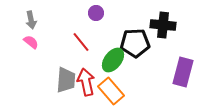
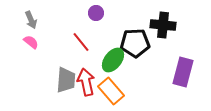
gray arrow: rotated 12 degrees counterclockwise
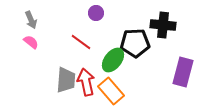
red line: rotated 15 degrees counterclockwise
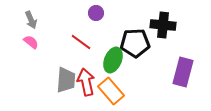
green ellipse: rotated 15 degrees counterclockwise
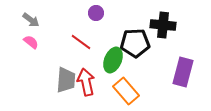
gray arrow: rotated 30 degrees counterclockwise
orange rectangle: moved 15 px right
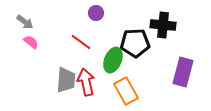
gray arrow: moved 6 px left, 2 px down
orange rectangle: rotated 12 degrees clockwise
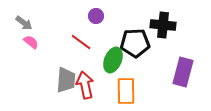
purple circle: moved 3 px down
gray arrow: moved 1 px left, 1 px down
red arrow: moved 1 px left, 3 px down
orange rectangle: rotated 28 degrees clockwise
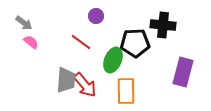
red arrow: rotated 152 degrees clockwise
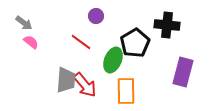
black cross: moved 4 px right
black pentagon: rotated 28 degrees counterclockwise
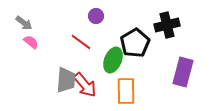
black cross: rotated 20 degrees counterclockwise
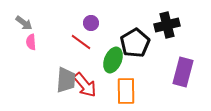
purple circle: moved 5 px left, 7 px down
pink semicircle: rotated 133 degrees counterclockwise
